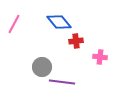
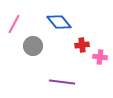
red cross: moved 6 px right, 4 px down
gray circle: moved 9 px left, 21 px up
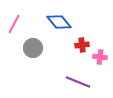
gray circle: moved 2 px down
purple line: moved 16 px right; rotated 15 degrees clockwise
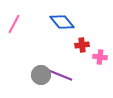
blue diamond: moved 3 px right
gray circle: moved 8 px right, 27 px down
purple line: moved 18 px left, 7 px up
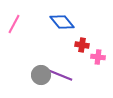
red cross: rotated 16 degrees clockwise
pink cross: moved 2 px left
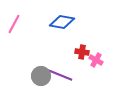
blue diamond: rotated 40 degrees counterclockwise
red cross: moved 7 px down
pink cross: moved 2 px left, 3 px down; rotated 24 degrees clockwise
gray circle: moved 1 px down
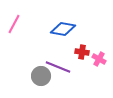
blue diamond: moved 1 px right, 7 px down
pink cross: moved 3 px right, 1 px up
purple line: moved 2 px left, 8 px up
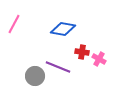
gray circle: moved 6 px left
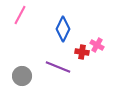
pink line: moved 6 px right, 9 px up
blue diamond: rotated 75 degrees counterclockwise
pink cross: moved 2 px left, 14 px up
gray circle: moved 13 px left
